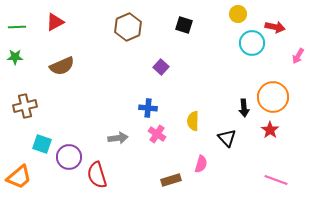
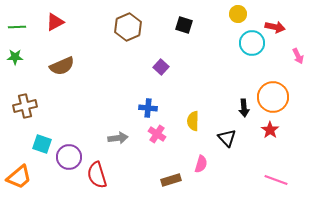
pink arrow: rotated 56 degrees counterclockwise
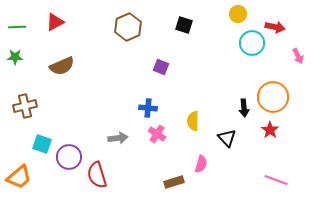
purple square: rotated 21 degrees counterclockwise
brown rectangle: moved 3 px right, 2 px down
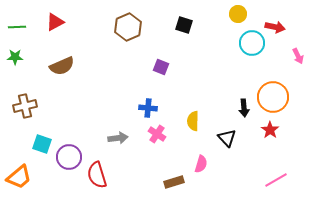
pink line: rotated 50 degrees counterclockwise
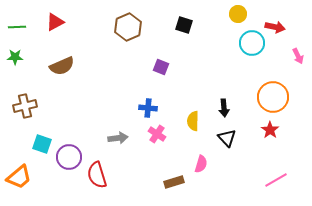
black arrow: moved 20 px left
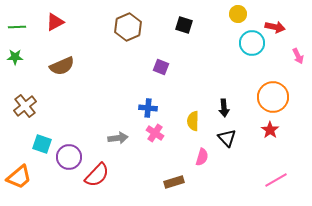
brown cross: rotated 25 degrees counterclockwise
pink cross: moved 2 px left, 1 px up
pink semicircle: moved 1 px right, 7 px up
red semicircle: rotated 120 degrees counterclockwise
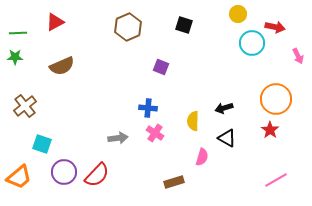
green line: moved 1 px right, 6 px down
orange circle: moved 3 px right, 2 px down
black arrow: rotated 78 degrees clockwise
black triangle: rotated 18 degrees counterclockwise
purple circle: moved 5 px left, 15 px down
